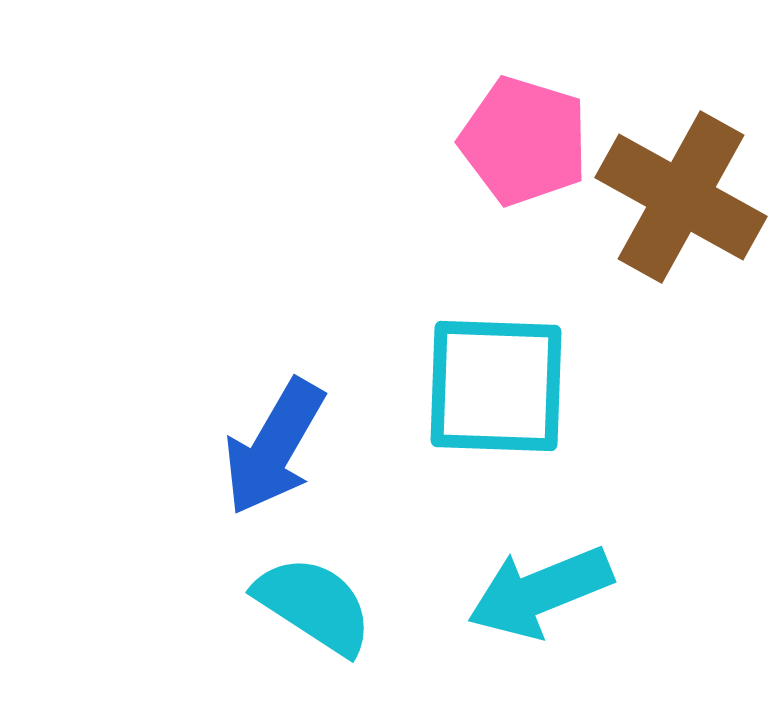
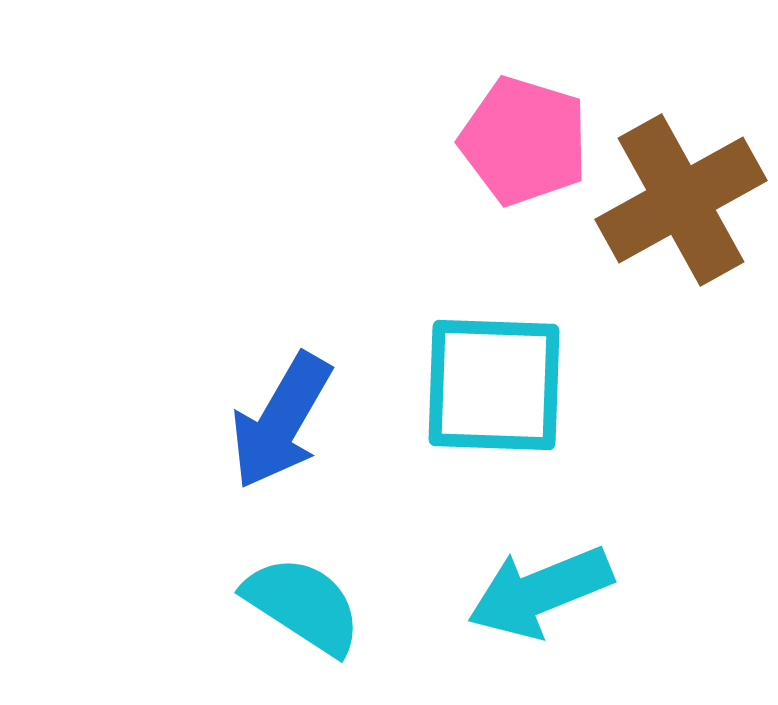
brown cross: moved 3 px down; rotated 32 degrees clockwise
cyan square: moved 2 px left, 1 px up
blue arrow: moved 7 px right, 26 px up
cyan semicircle: moved 11 px left
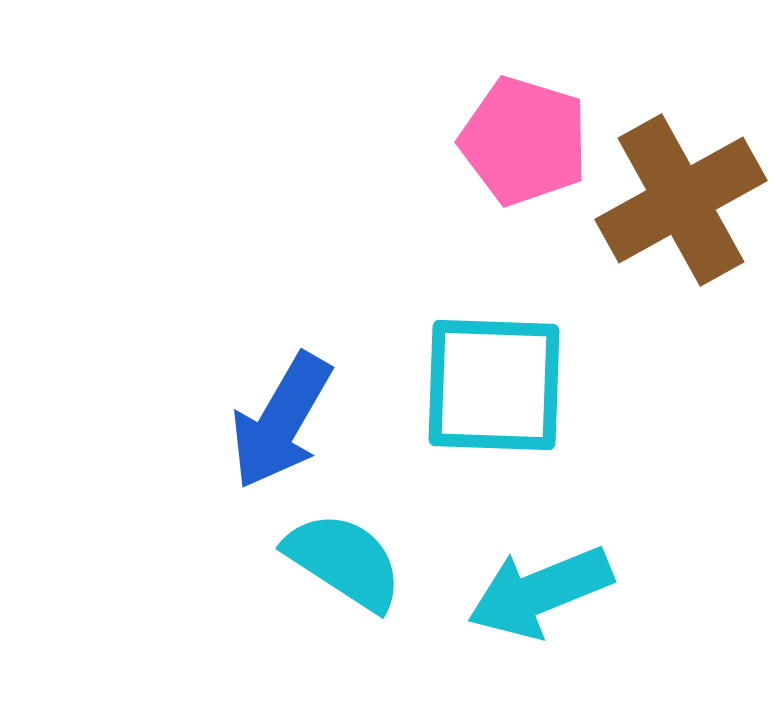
cyan semicircle: moved 41 px right, 44 px up
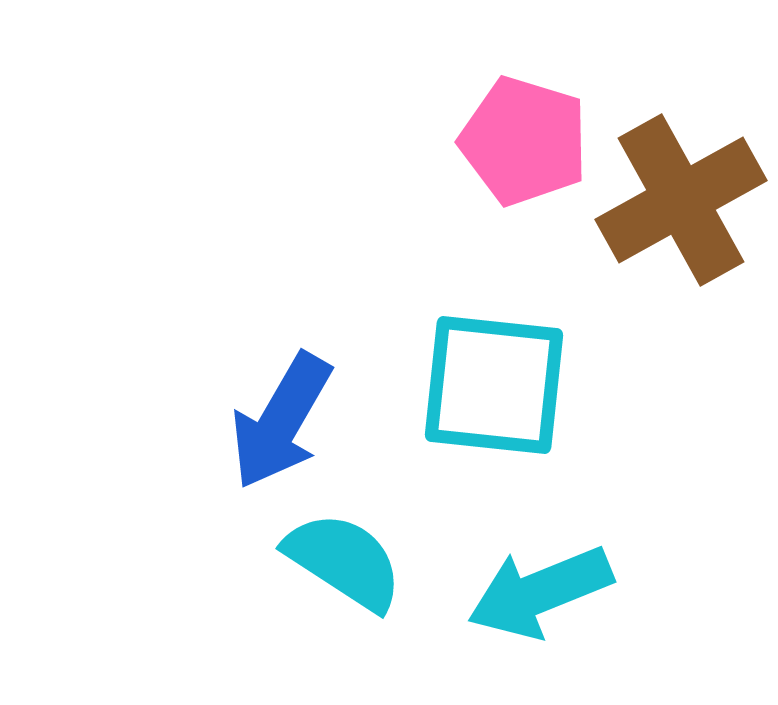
cyan square: rotated 4 degrees clockwise
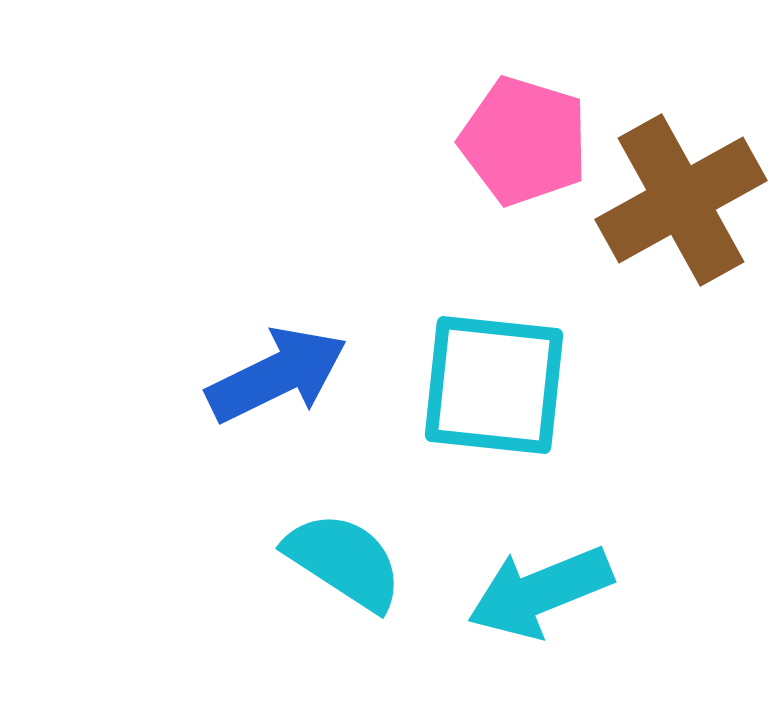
blue arrow: moved 4 px left, 46 px up; rotated 146 degrees counterclockwise
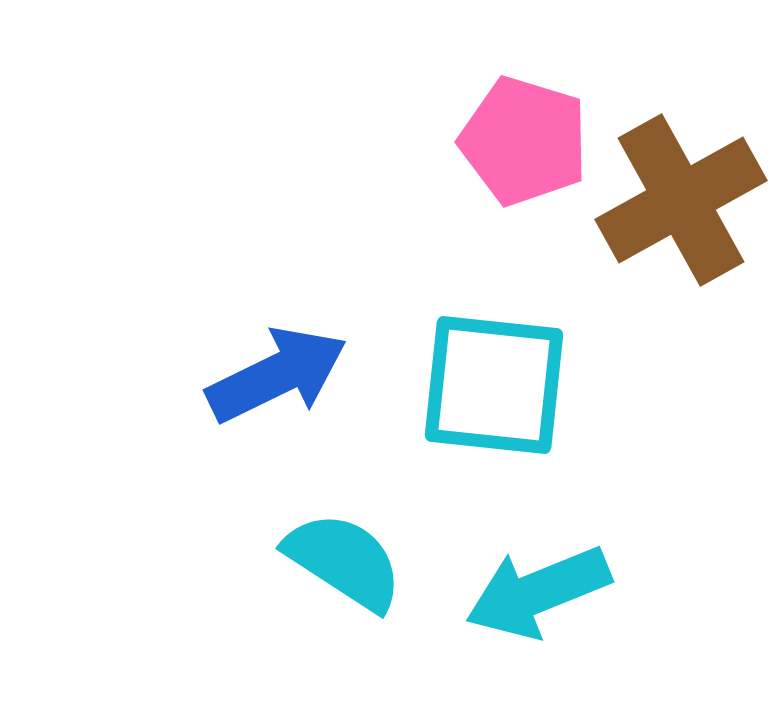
cyan arrow: moved 2 px left
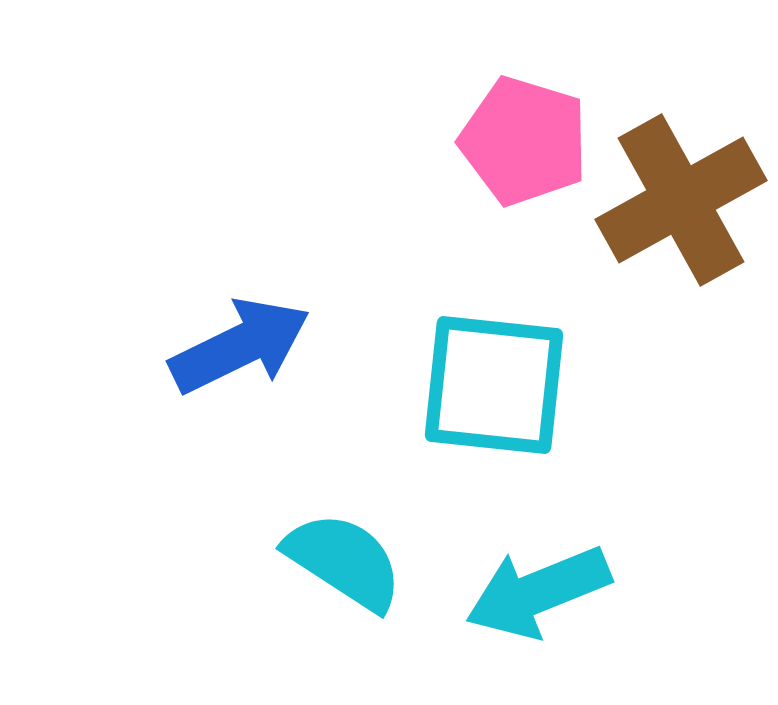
blue arrow: moved 37 px left, 29 px up
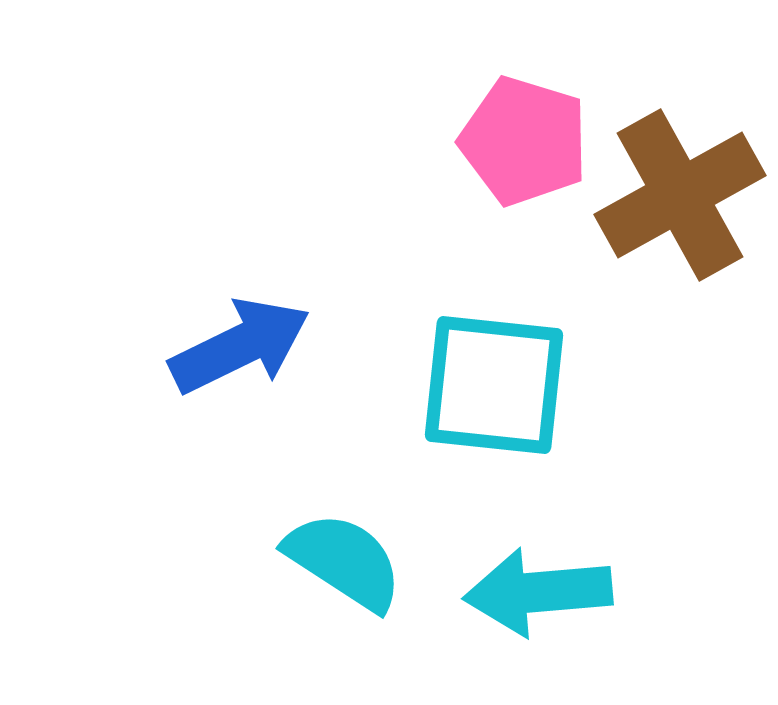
brown cross: moved 1 px left, 5 px up
cyan arrow: rotated 17 degrees clockwise
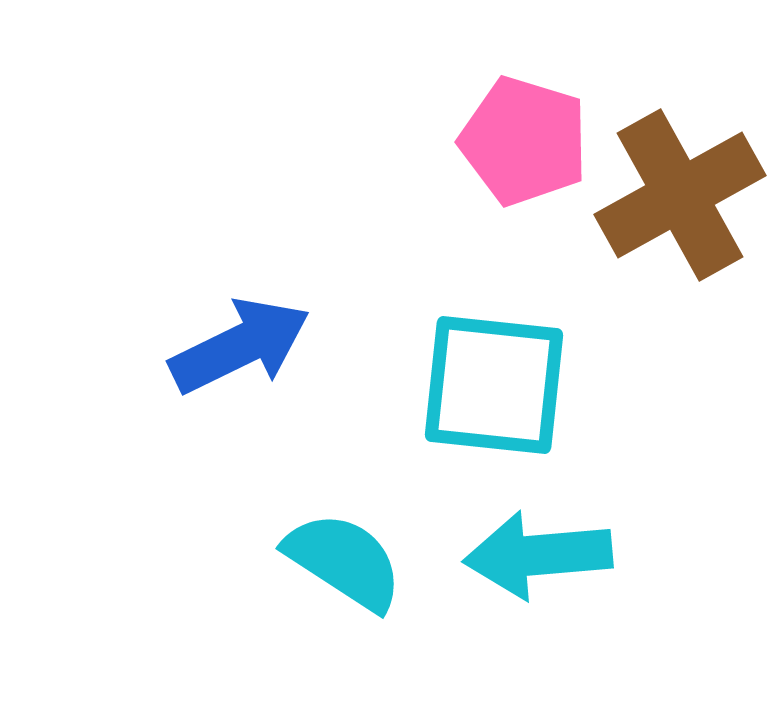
cyan arrow: moved 37 px up
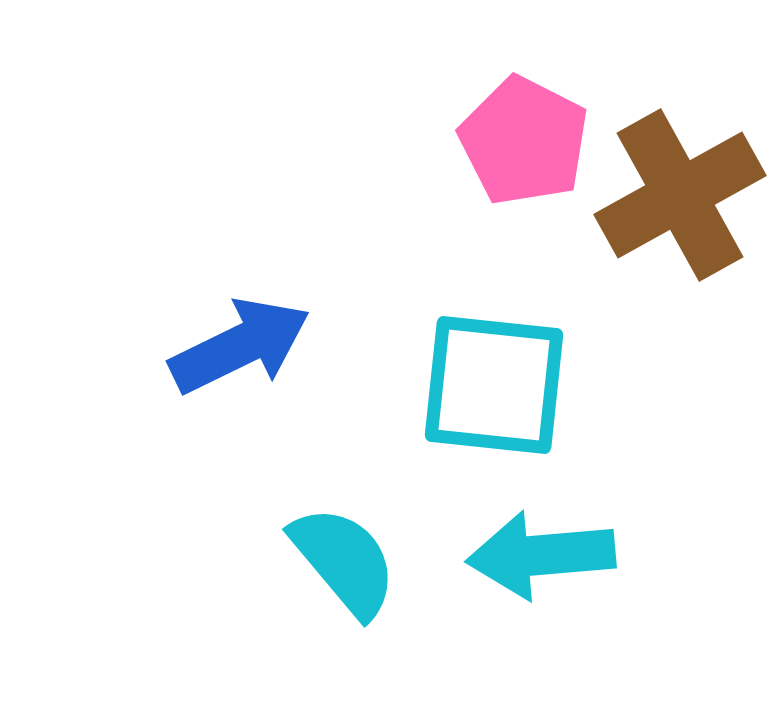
pink pentagon: rotated 10 degrees clockwise
cyan arrow: moved 3 px right
cyan semicircle: rotated 17 degrees clockwise
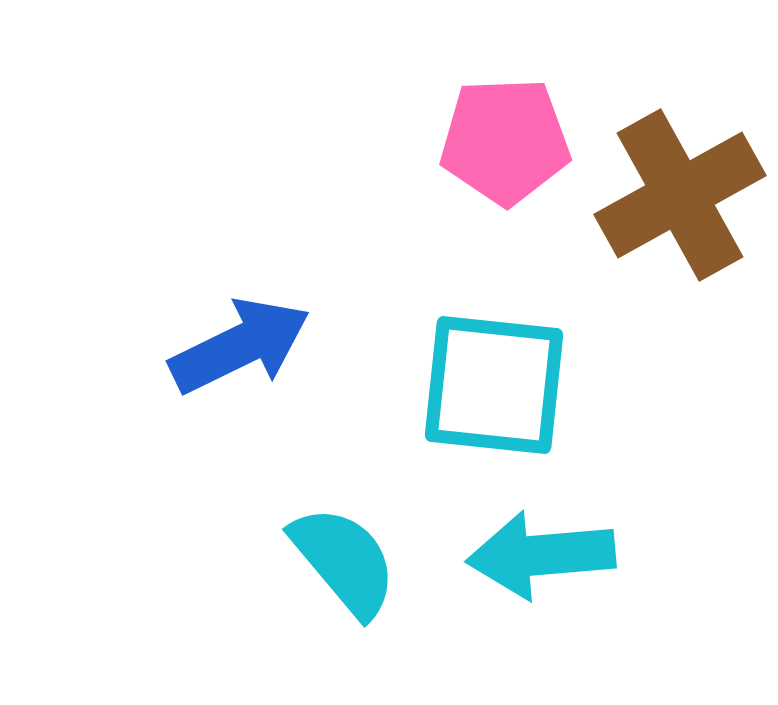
pink pentagon: moved 19 px left; rotated 29 degrees counterclockwise
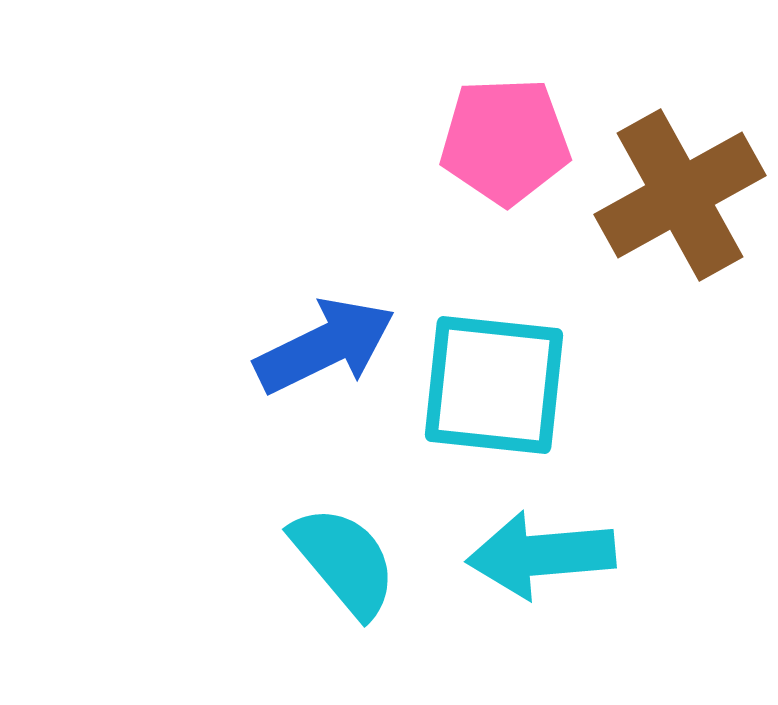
blue arrow: moved 85 px right
